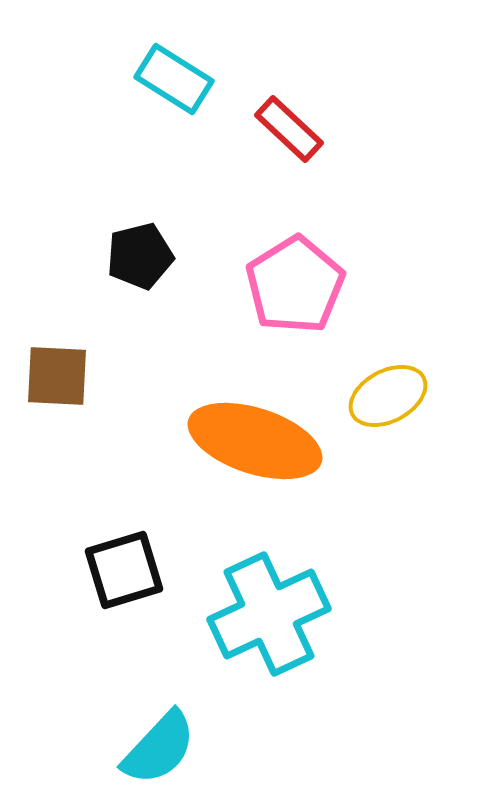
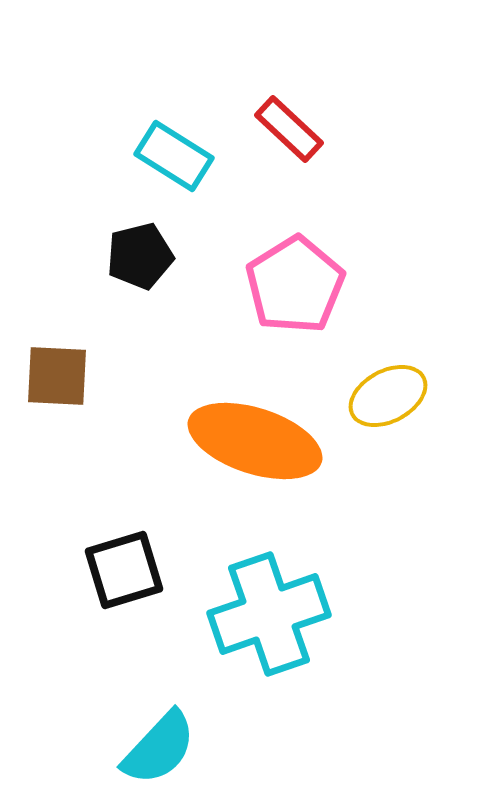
cyan rectangle: moved 77 px down
cyan cross: rotated 6 degrees clockwise
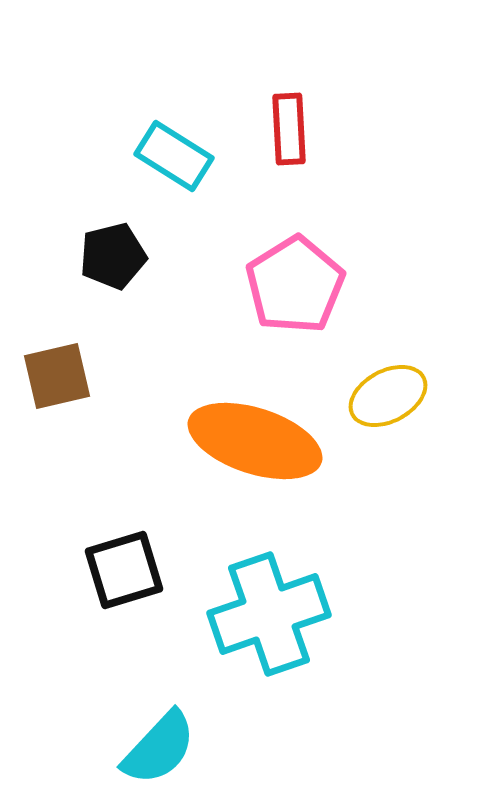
red rectangle: rotated 44 degrees clockwise
black pentagon: moved 27 px left
brown square: rotated 16 degrees counterclockwise
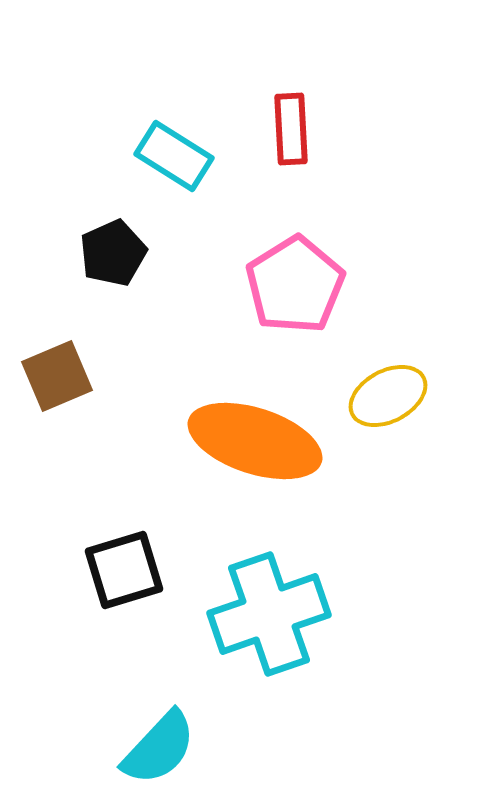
red rectangle: moved 2 px right
black pentagon: moved 3 px up; rotated 10 degrees counterclockwise
brown square: rotated 10 degrees counterclockwise
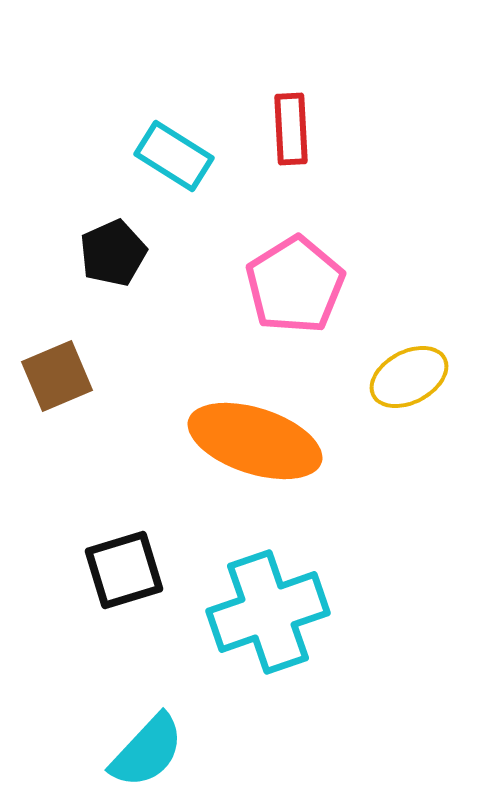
yellow ellipse: moved 21 px right, 19 px up
cyan cross: moved 1 px left, 2 px up
cyan semicircle: moved 12 px left, 3 px down
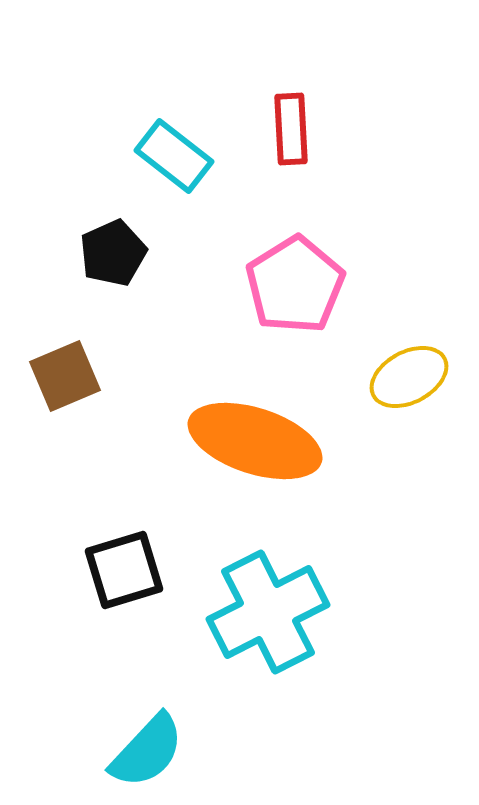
cyan rectangle: rotated 6 degrees clockwise
brown square: moved 8 px right
cyan cross: rotated 8 degrees counterclockwise
